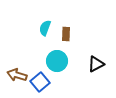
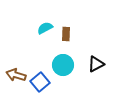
cyan semicircle: rotated 42 degrees clockwise
cyan circle: moved 6 px right, 4 px down
brown arrow: moved 1 px left
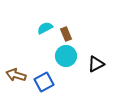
brown rectangle: rotated 24 degrees counterclockwise
cyan circle: moved 3 px right, 9 px up
blue square: moved 4 px right; rotated 12 degrees clockwise
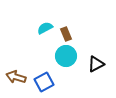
brown arrow: moved 2 px down
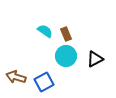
cyan semicircle: moved 3 px down; rotated 63 degrees clockwise
black triangle: moved 1 px left, 5 px up
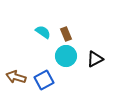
cyan semicircle: moved 2 px left, 1 px down
blue square: moved 2 px up
